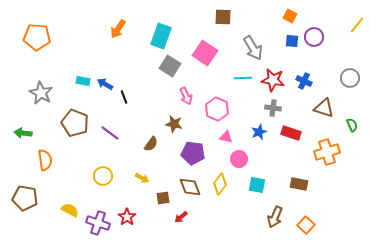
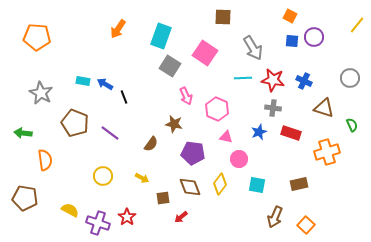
brown rectangle at (299, 184): rotated 24 degrees counterclockwise
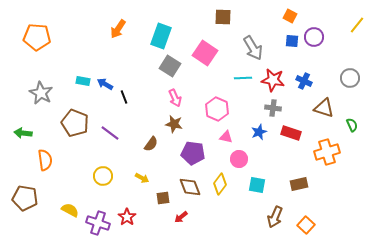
pink arrow at (186, 96): moved 11 px left, 2 px down
